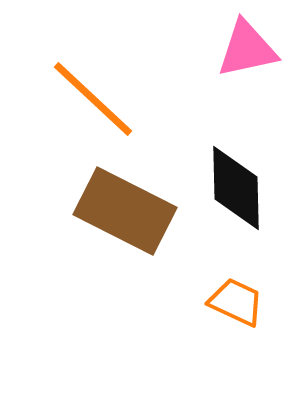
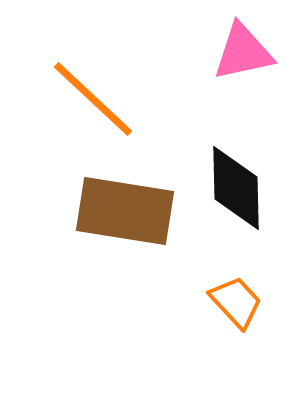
pink triangle: moved 4 px left, 3 px down
brown rectangle: rotated 18 degrees counterclockwise
orange trapezoid: rotated 22 degrees clockwise
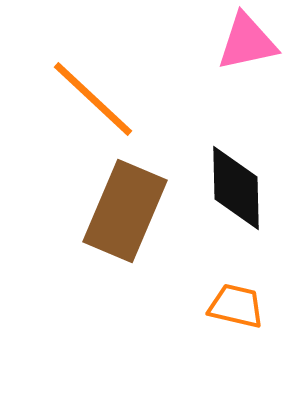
pink triangle: moved 4 px right, 10 px up
brown rectangle: rotated 76 degrees counterclockwise
orange trapezoid: moved 4 px down; rotated 34 degrees counterclockwise
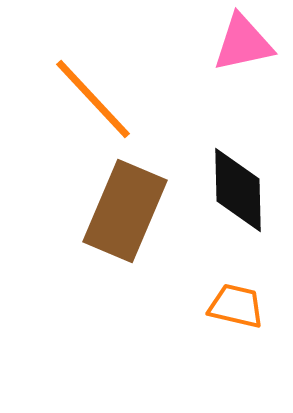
pink triangle: moved 4 px left, 1 px down
orange line: rotated 4 degrees clockwise
black diamond: moved 2 px right, 2 px down
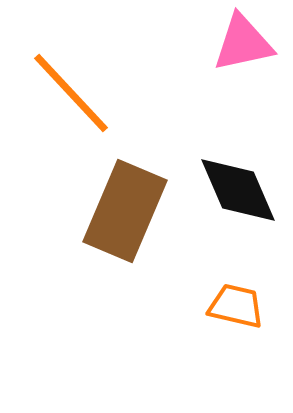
orange line: moved 22 px left, 6 px up
black diamond: rotated 22 degrees counterclockwise
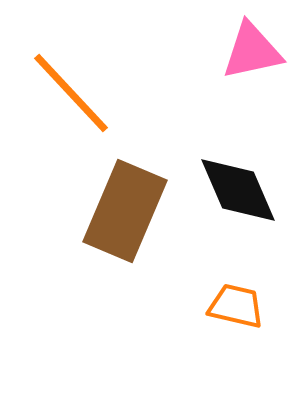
pink triangle: moved 9 px right, 8 px down
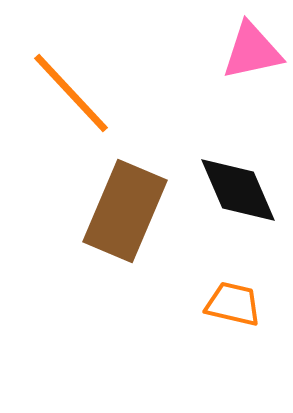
orange trapezoid: moved 3 px left, 2 px up
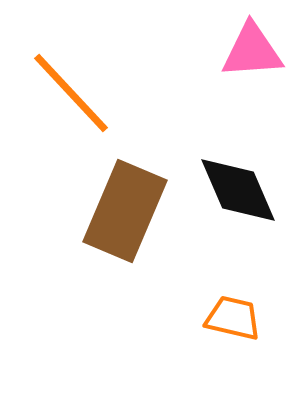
pink triangle: rotated 8 degrees clockwise
orange trapezoid: moved 14 px down
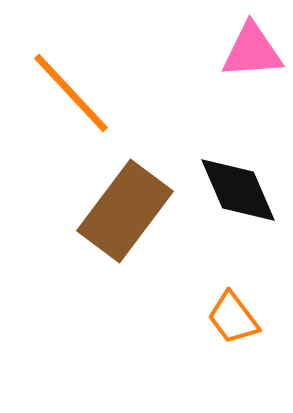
brown rectangle: rotated 14 degrees clockwise
orange trapezoid: rotated 140 degrees counterclockwise
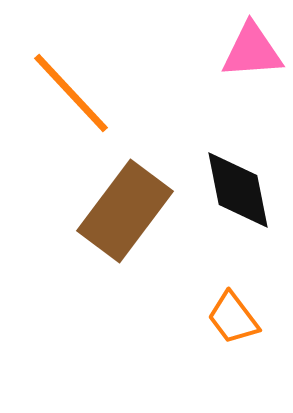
black diamond: rotated 12 degrees clockwise
